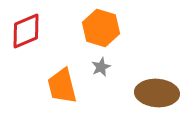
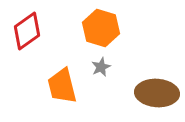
red diamond: moved 1 px right; rotated 12 degrees counterclockwise
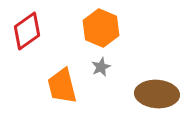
orange hexagon: rotated 6 degrees clockwise
brown ellipse: moved 1 px down
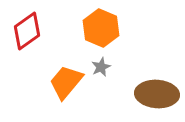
orange trapezoid: moved 4 px right, 4 px up; rotated 54 degrees clockwise
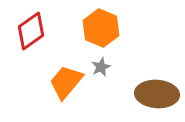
red diamond: moved 4 px right
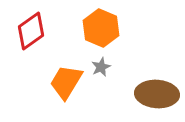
orange trapezoid: rotated 9 degrees counterclockwise
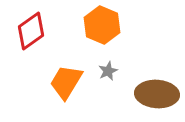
orange hexagon: moved 1 px right, 3 px up
gray star: moved 7 px right, 4 px down
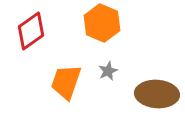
orange hexagon: moved 2 px up
orange trapezoid: rotated 12 degrees counterclockwise
